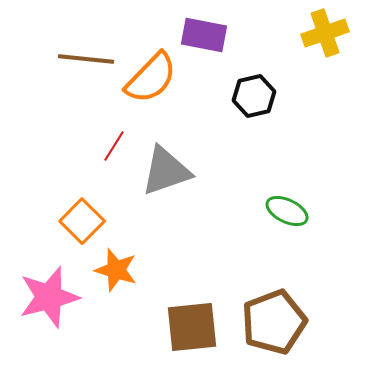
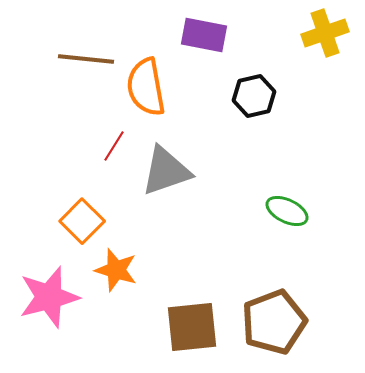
orange semicircle: moved 5 px left, 9 px down; rotated 126 degrees clockwise
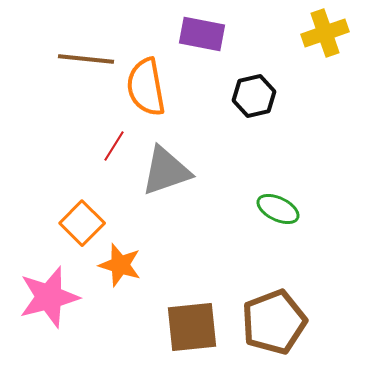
purple rectangle: moved 2 px left, 1 px up
green ellipse: moved 9 px left, 2 px up
orange square: moved 2 px down
orange star: moved 4 px right, 5 px up
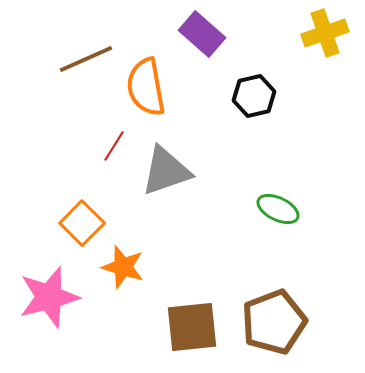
purple rectangle: rotated 30 degrees clockwise
brown line: rotated 30 degrees counterclockwise
orange star: moved 3 px right, 2 px down
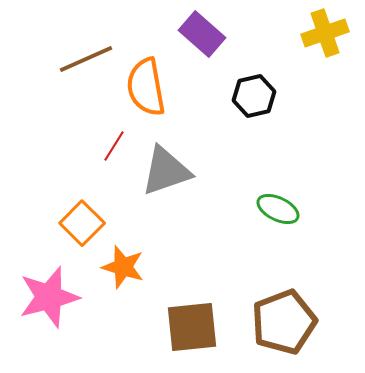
brown pentagon: moved 10 px right
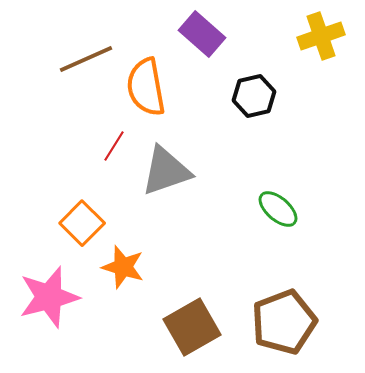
yellow cross: moved 4 px left, 3 px down
green ellipse: rotated 15 degrees clockwise
brown square: rotated 24 degrees counterclockwise
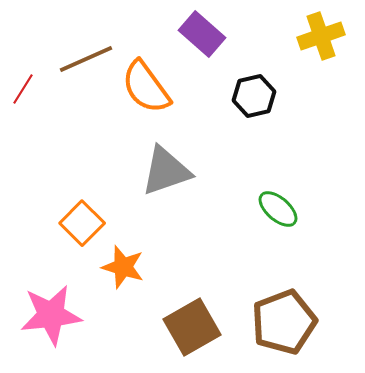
orange semicircle: rotated 26 degrees counterclockwise
red line: moved 91 px left, 57 px up
pink star: moved 2 px right, 18 px down; rotated 8 degrees clockwise
